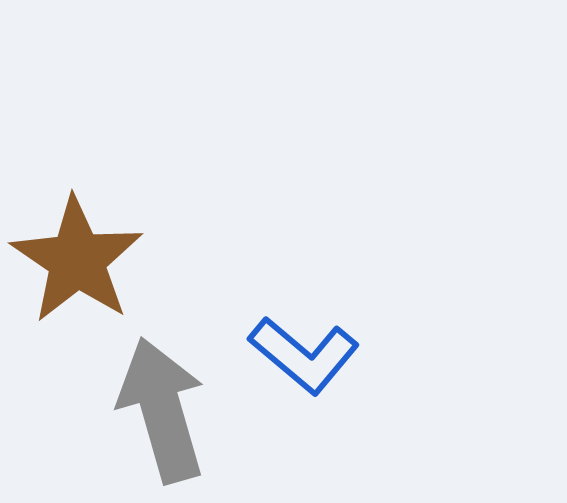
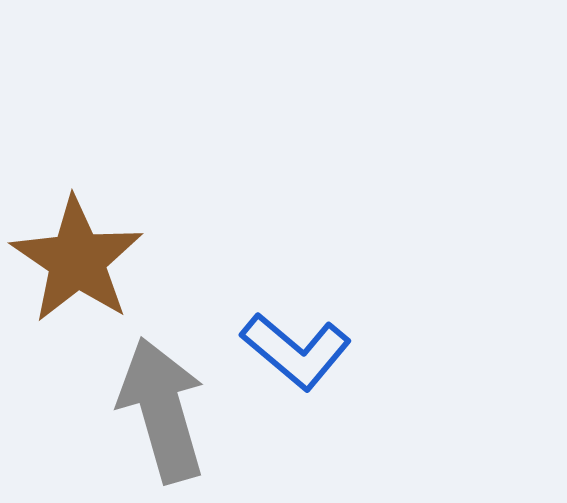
blue L-shape: moved 8 px left, 4 px up
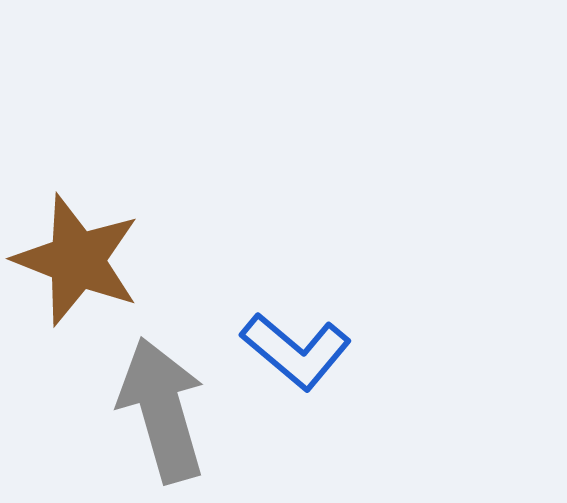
brown star: rotated 13 degrees counterclockwise
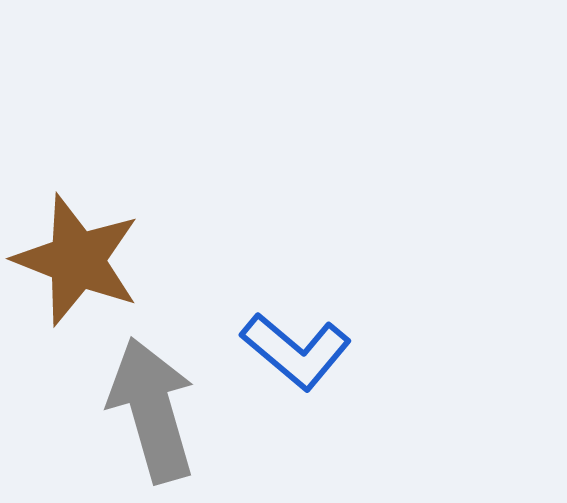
gray arrow: moved 10 px left
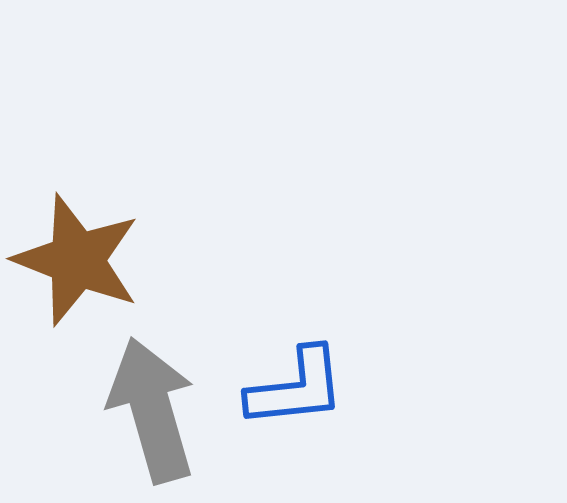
blue L-shape: moved 37 px down; rotated 46 degrees counterclockwise
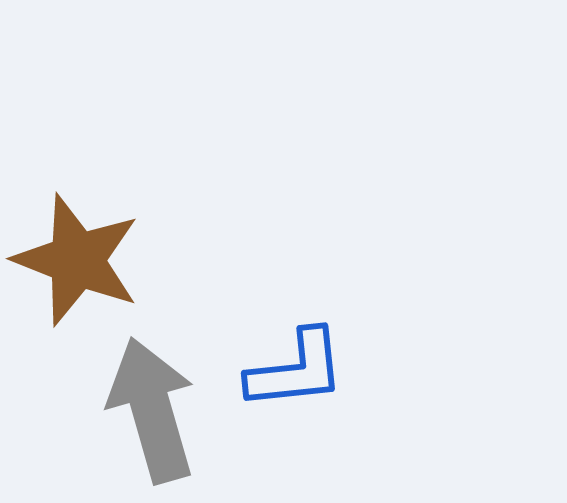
blue L-shape: moved 18 px up
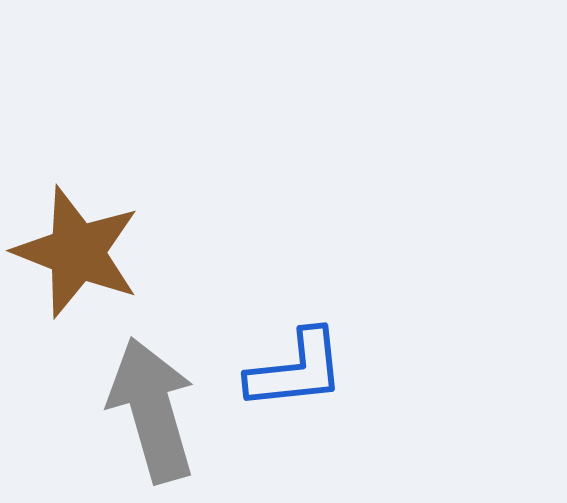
brown star: moved 8 px up
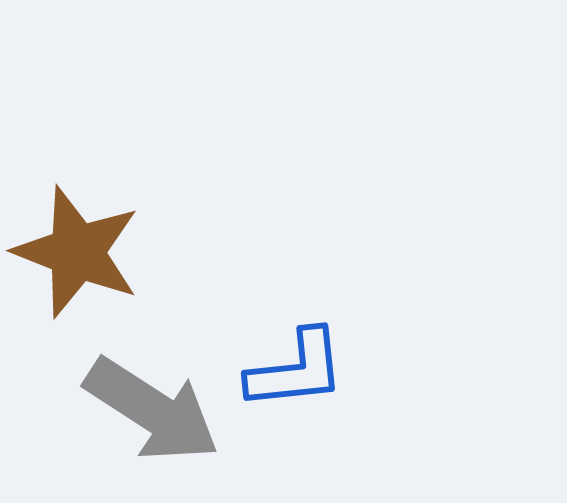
gray arrow: rotated 139 degrees clockwise
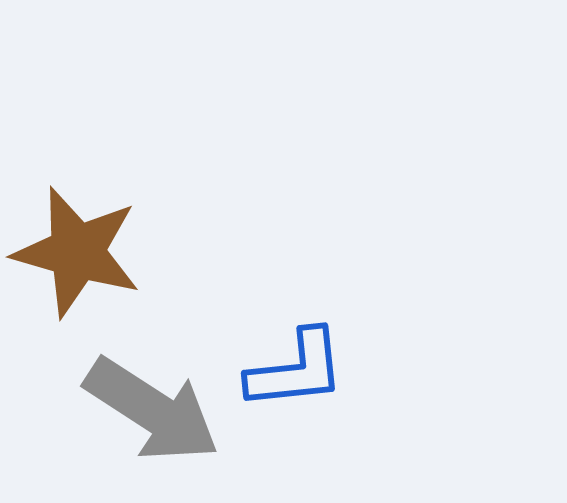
brown star: rotated 5 degrees counterclockwise
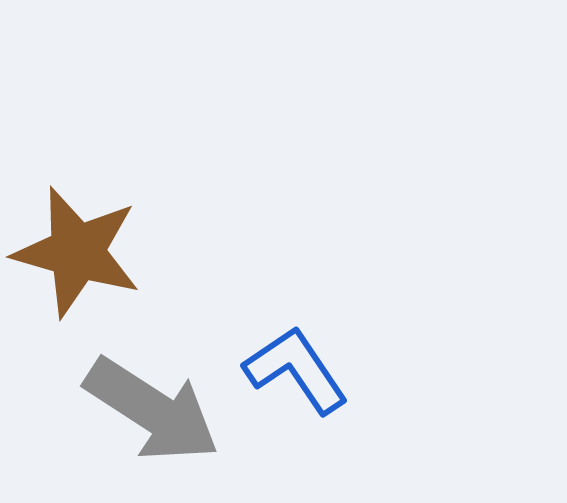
blue L-shape: rotated 118 degrees counterclockwise
